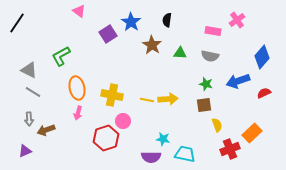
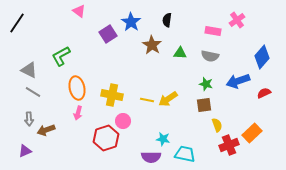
yellow arrow: rotated 150 degrees clockwise
red cross: moved 1 px left, 4 px up
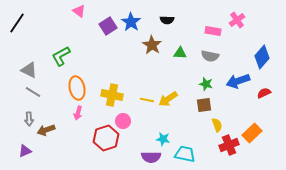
black semicircle: rotated 96 degrees counterclockwise
purple square: moved 8 px up
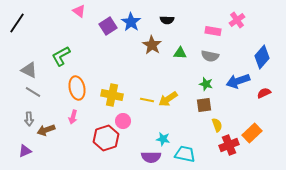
pink arrow: moved 5 px left, 4 px down
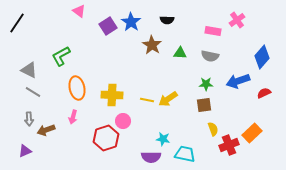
green star: rotated 16 degrees counterclockwise
yellow cross: rotated 10 degrees counterclockwise
yellow semicircle: moved 4 px left, 4 px down
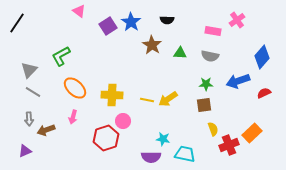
gray triangle: rotated 48 degrees clockwise
orange ellipse: moved 2 px left; rotated 35 degrees counterclockwise
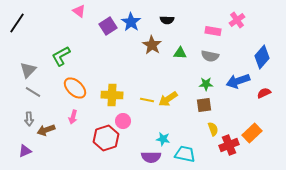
gray triangle: moved 1 px left
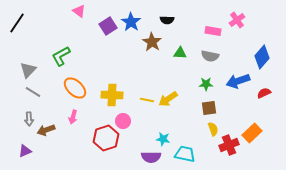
brown star: moved 3 px up
brown square: moved 5 px right, 3 px down
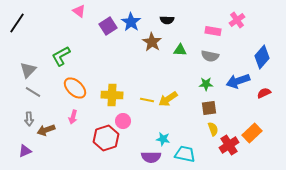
green triangle: moved 3 px up
red cross: rotated 12 degrees counterclockwise
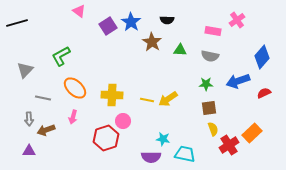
black line: rotated 40 degrees clockwise
gray triangle: moved 3 px left
gray line: moved 10 px right, 6 px down; rotated 21 degrees counterclockwise
purple triangle: moved 4 px right; rotated 24 degrees clockwise
